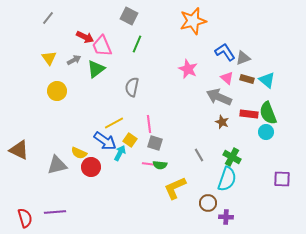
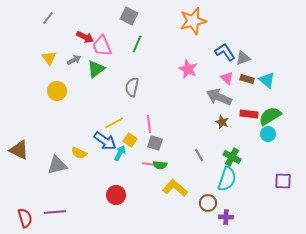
green semicircle at (268, 113): moved 2 px right, 3 px down; rotated 80 degrees clockwise
cyan circle at (266, 132): moved 2 px right, 2 px down
red circle at (91, 167): moved 25 px right, 28 px down
purple square at (282, 179): moved 1 px right, 2 px down
yellow L-shape at (175, 188): rotated 65 degrees clockwise
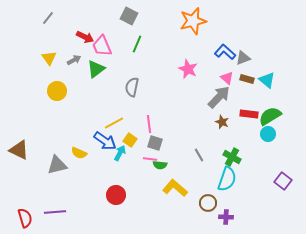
blue L-shape at (225, 52): rotated 15 degrees counterclockwise
gray arrow at (219, 97): rotated 110 degrees clockwise
pink line at (149, 164): moved 1 px right, 5 px up
purple square at (283, 181): rotated 36 degrees clockwise
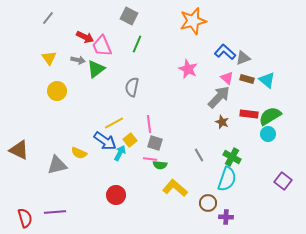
gray arrow at (74, 60): moved 4 px right; rotated 40 degrees clockwise
yellow square at (130, 140): rotated 16 degrees clockwise
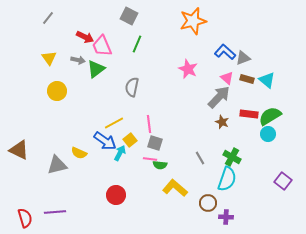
gray line at (199, 155): moved 1 px right, 3 px down
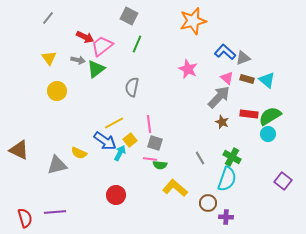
pink trapezoid at (102, 46): rotated 75 degrees clockwise
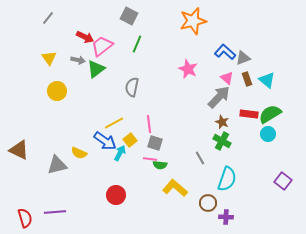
brown rectangle at (247, 79): rotated 56 degrees clockwise
green semicircle at (270, 116): moved 2 px up
green cross at (232, 157): moved 10 px left, 16 px up
